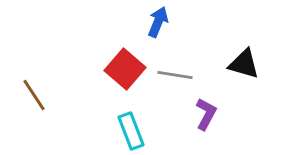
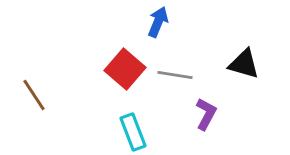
cyan rectangle: moved 2 px right, 1 px down
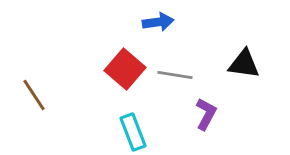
blue arrow: rotated 60 degrees clockwise
black triangle: rotated 8 degrees counterclockwise
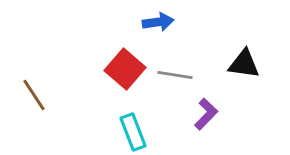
purple L-shape: rotated 16 degrees clockwise
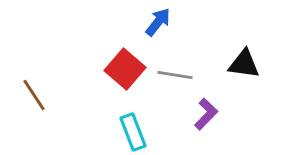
blue arrow: rotated 44 degrees counterclockwise
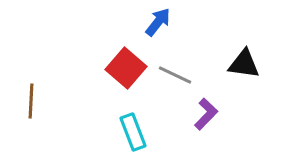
red square: moved 1 px right, 1 px up
gray line: rotated 16 degrees clockwise
brown line: moved 3 px left, 6 px down; rotated 36 degrees clockwise
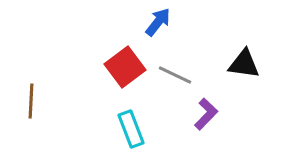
red square: moved 1 px left, 1 px up; rotated 12 degrees clockwise
cyan rectangle: moved 2 px left, 3 px up
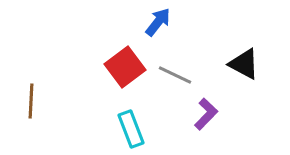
black triangle: rotated 20 degrees clockwise
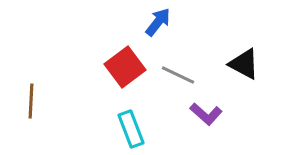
gray line: moved 3 px right
purple L-shape: rotated 88 degrees clockwise
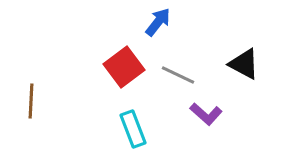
red square: moved 1 px left
cyan rectangle: moved 2 px right
